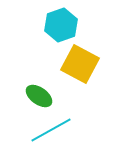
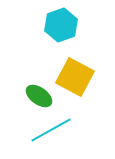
yellow square: moved 5 px left, 13 px down
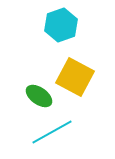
cyan line: moved 1 px right, 2 px down
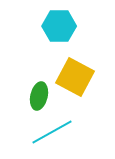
cyan hexagon: moved 2 px left, 1 px down; rotated 20 degrees clockwise
green ellipse: rotated 68 degrees clockwise
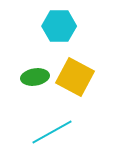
green ellipse: moved 4 px left, 19 px up; rotated 68 degrees clockwise
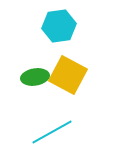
cyan hexagon: rotated 8 degrees counterclockwise
yellow square: moved 7 px left, 2 px up
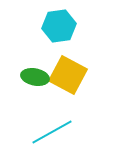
green ellipse: rotated 20 degrees clockwise
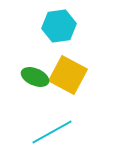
green ellipse: rotated 12 degrees clockwise
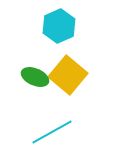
cyan hexagon: rotated 16 degrees counterclockwise
yellow square: rotated 12 degrees clockwise
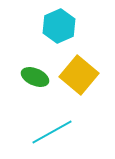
yellow square: moved 11 px right
